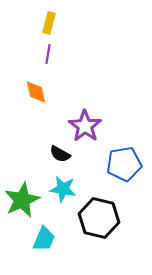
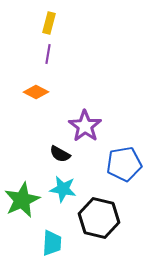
orange diamond: rotated 50 degrees counterclockwise
cyan trapezoid: moved 8 px right, 4 px down; rotated 20 degrees counterclockwise
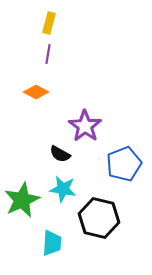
blue pentagon: rotated 12 degrees counterclockwise
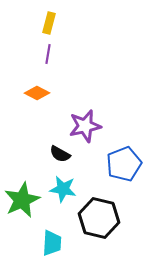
orange diamond: moved 1 px right, 1 px down
purple star: rotated 24 degrees clockwise
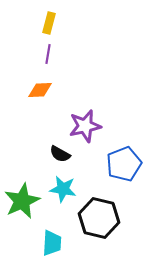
orange diamond: moved 3 px right, 3 px up; rotated 30 degrees counterclockwise
green star: moved 1 px down
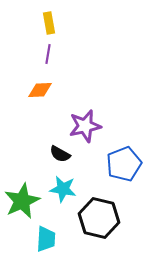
yellow rectangle: rotated 25 degrees counterclockwise
cyan trapezoid: moved 6 px left, 4 px up
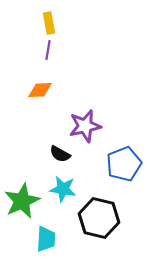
purple line: moved 4 px up
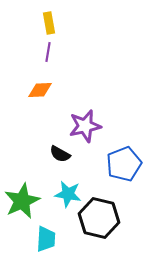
purple line: moved 2 px down
cyan star: moved 5 px right, 5 px down
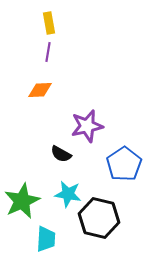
purple star: moved 2 px right
black semicircle: moved 1 px right
blue pentagon: rotated 12 degrees counterclockwise
